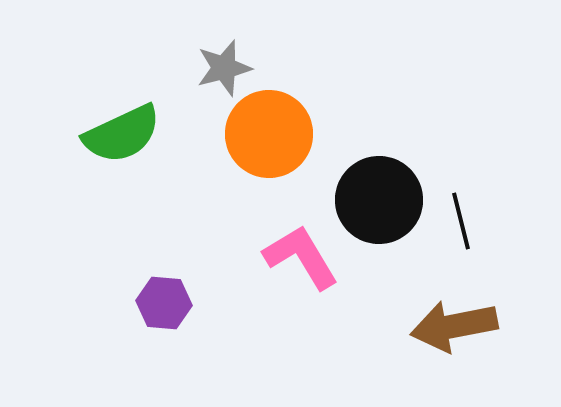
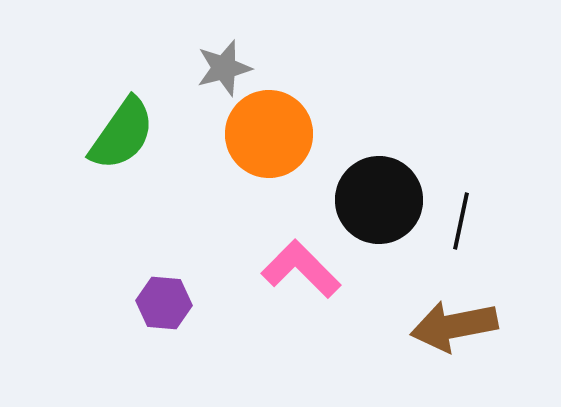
green semicircle: rotated 30 degrees counterclockwise
black line: rotated 26 degrees clockwise
pink L-shape: moved 12 px down; rotated 14 degrees counterclockwise
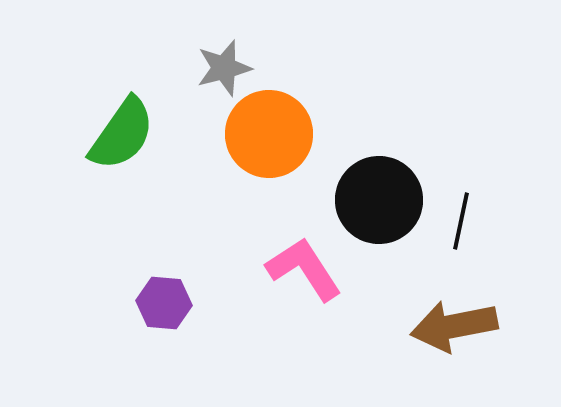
pink L-shape: moved 3 px right; rotated 12 degrees clockwise
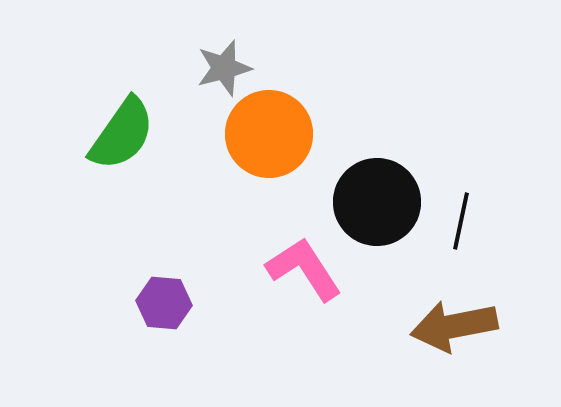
black circle: moved 2 px left, 2 px down
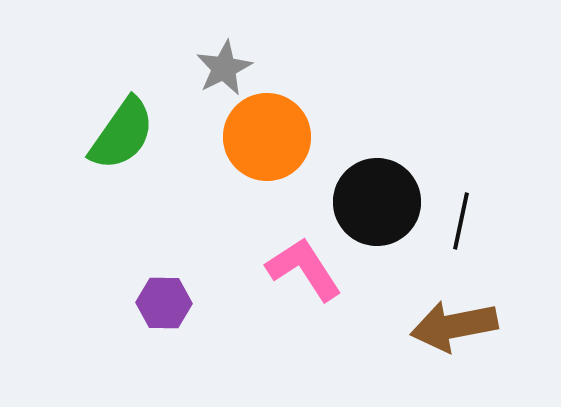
gray star: rotated 12 degrees counterclockwise
orange circle: moved 2 px left, 3 px down
purple hexagon: rotated 4 degrees counterclockwise
